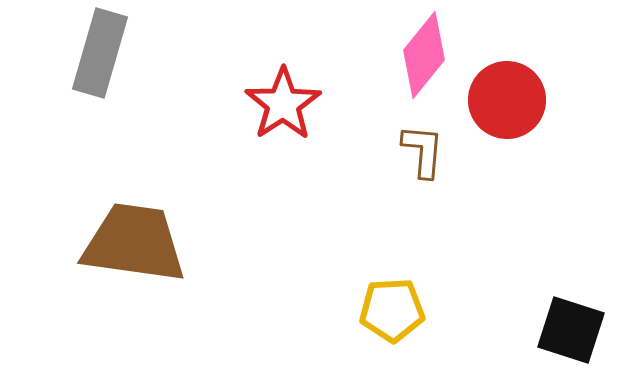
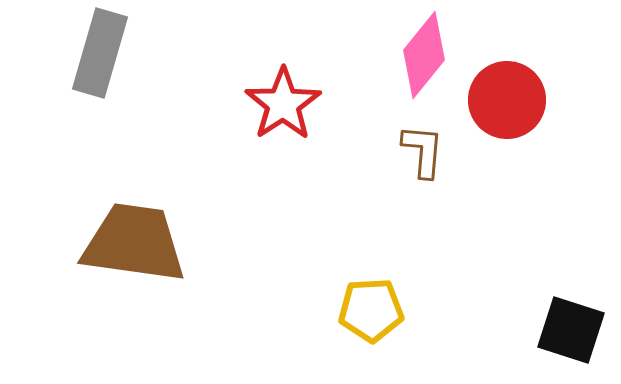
yellow pentagon: moved 21 px left
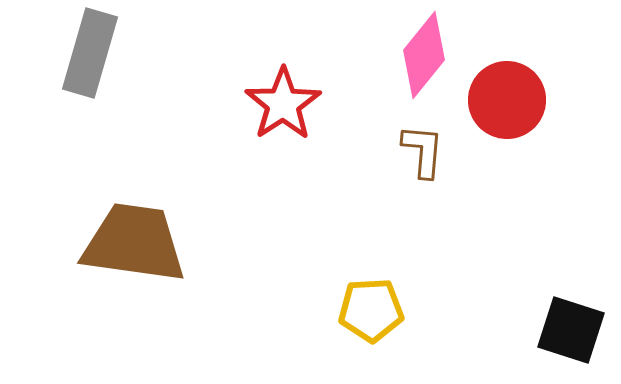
gray rectangle: moved 10 px left
